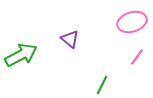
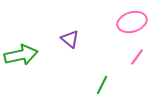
green arrow: rotated 16 degrees clockwise
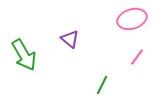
pink ellipse: moved 3 px up
green arrow: moved 3 px right; rotated 72 degrees clockwise
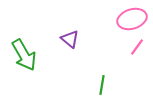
pink line: moved 10 px up
green line: rotated 18 degrees counterclockwise
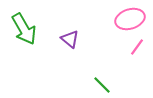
pink ellipse: moved 2 px left
green arrow: moved 26 px up
green line: rotated 54 degrees counterclockwise
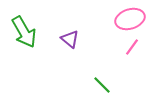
green arrow: moved 3 px down
pink line: moved 5 px left
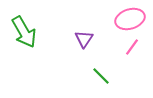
purple triangle: moved 14 px right; rotated 24 degrees clockwise
green line: moved 1 px left, 9 px up
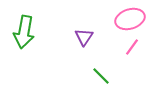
green arrow: rotated 40 degrees clockwise
purple triangle: moved 2 px up
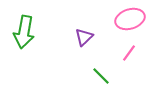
purple triangle: rotated 12 degrees clockwise
pink line: moved 3 px left, 6 px down
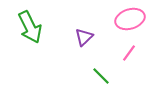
green arrow: moved 6 px right, 5 px up; rotated 36 degrees counterclockwise
